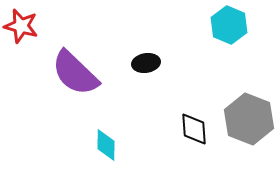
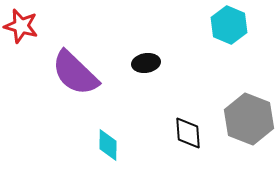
black diamond: moved 6 px left, 4 px down
cyan diamond: moved 2 px right
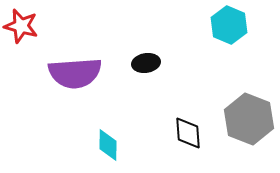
purple semicircle: rotated 48 degrees counterclockwise
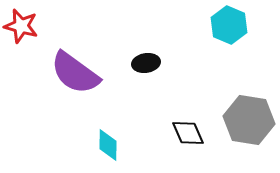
purple semicircle: rotated 40 degrees clockwise
gray hexagon: moved 1 px down; rotated 12 degrees counterclockwise
black diamond: rotated 20 degrees counterclockwise
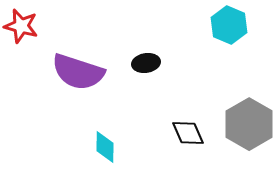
purple semicircle: moved 3 px right, 1 px up; rotated 18 degrees counterclockwise
gray hexagon: moved 4 px down; rotated 21 degrees clockwise
cyan diamond: moved 3 px left, 2 px down
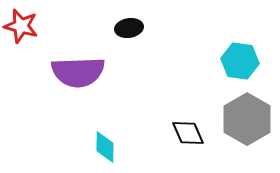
cyan hexagon: moved 11 px right, 36 px down; rotated 15 degrees counterclockwise
black ellipse: moved 17 px left, 35 px up
purple semicircle: rotated 20 degrees counterclockwise
gray hexagon: moved 2 px left, 5 px up
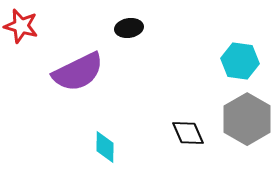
purple semicircle: rotated 24 degrees counterclockwise
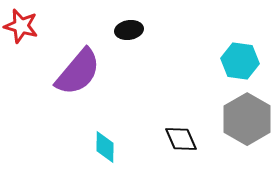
black ellipse: moved 2 px down
purple semicircle: rotated 24 degrees counterclockwise
black diamond: moved 7 px left, 6 px down
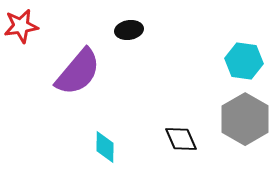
red star: rotated 24 degrees counterclockwise
cyan hexagon: moved 4 px right
gray hexagon: moved 2 px left
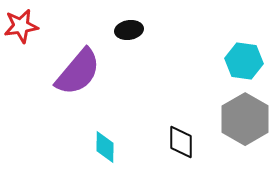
black diamond: moved 3 px down; rotated 24 degrees clockwise
